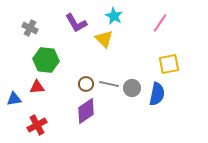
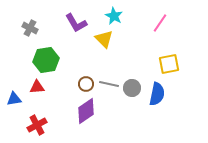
green hexagon: rotated 15 degrees counterclockwise
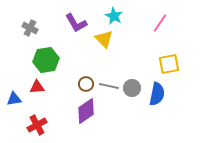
gray line: moved 2 px down
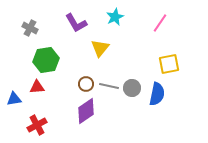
cyan star: moved 1 px right, 1 px down; rotated 18 degrees clockwise
yellow triangle: moved 4 px left, 9 px down; rotated 24 degrees clockwise
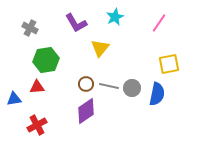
pink line: moved 1 px left
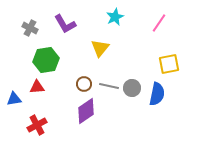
purple L-shape: moved 11 px left, 1 px down
brown circle: moved 2 px left
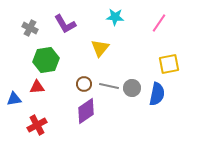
cyan star: rotated 30 degrees clockwise
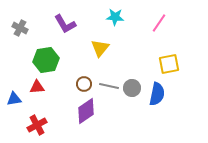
gray cross: moved 10 px left
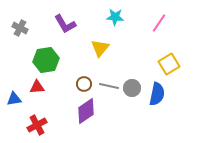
yellow square: rotated 20 degrees counterclockwise
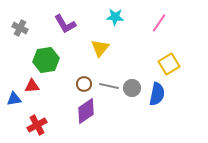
red triangle: moved 5 px left, 1 px up
